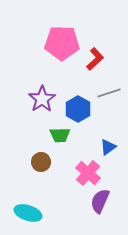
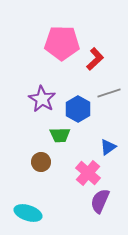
purple star: rotated 8 degrees counterclockwise
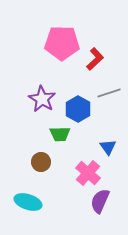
green trapezoid: moved 1 px up
blue triangle: rotated 30 degrees counterclockwise
cyan ellipse: moved 11 px up
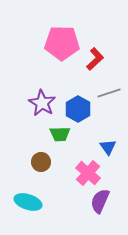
purple star: moved 4 px down
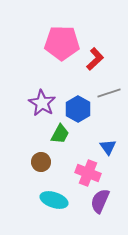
green trapezoid: rotated 60 degrees counterclockwise
pink cross: rotated 20 degrees counterclockwise
cyan ellipse: moved 26 px right, 2 px up
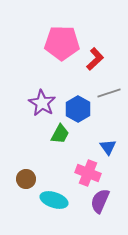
brown circle: moved 15 px left, 17 px down
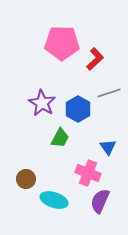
green trapezoid: moved 4 px down
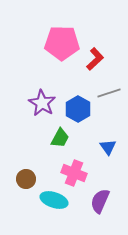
pink cross: moved 14 px left
